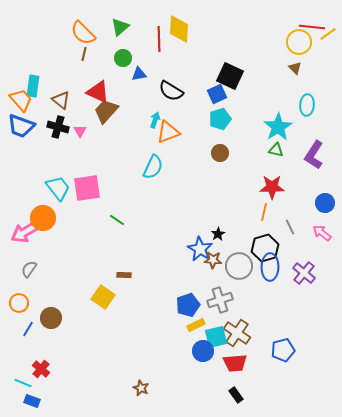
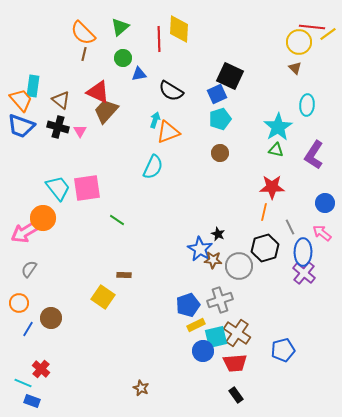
black star at (218, 234): rotated 16 degrees counterclockwise
blue ellipse at (270, 267): moved 33 px right, 15 px up
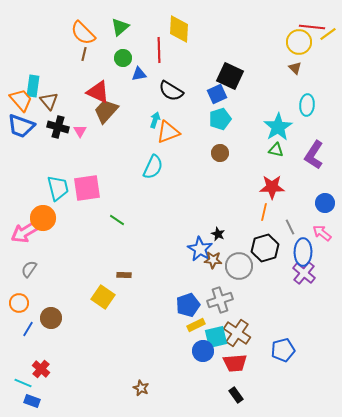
red line at (159, 39): moved 11 px down
brown triangle at (61, 100): moved 12 px left, 1 px down; rotated 12 degrees clockwise
cyan trapezoid at (58, 188): rotated 24 degrees clockwise
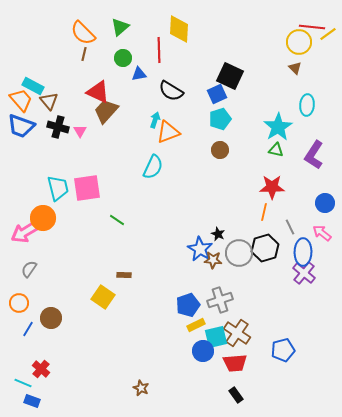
cyan rectangle at (33, 86): rotated 70 degrees counterclockwise
brown circle at (220, 153): moved 3 px up
gray circle at (239, 266): moved 13 px up
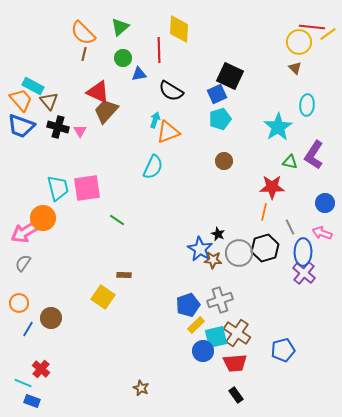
brown circle at (220, 150): moved 4 px right, 11 px down
green triangle at (276, 150): moved 14 px right, 12 px down
pink arrow at (322, 233): rotated 18 degrees counterclockwise
gray semicircle at (29, 269): moved 6 px left, 6 px up
yellow rectangle at (196, 325): rotated 18 degrees counterclockwise
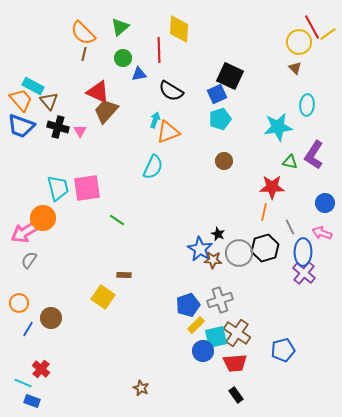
red line at (312, 27): rotated 55 degrees clockwise
cyan star at (278, 127): rotated 24 degrees clockwise
gray semicircle at (23, 263): moved 6 px right, 3 px up
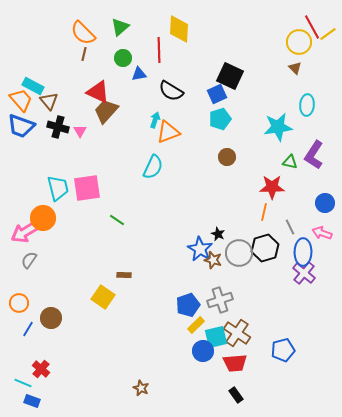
brown circle at (224, 161): moved 3 px right, 4 px up
brown star at (213, 260): rotated 12 degrees clockwise
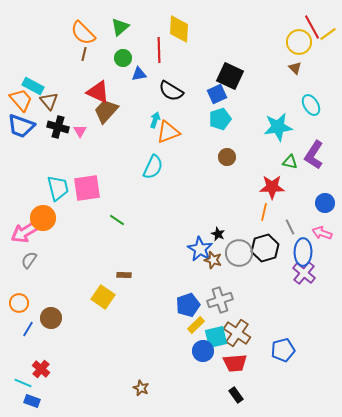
cyan ellipse at (307, 105): moved 4 px right; rotated 35 degrees counterclockwise
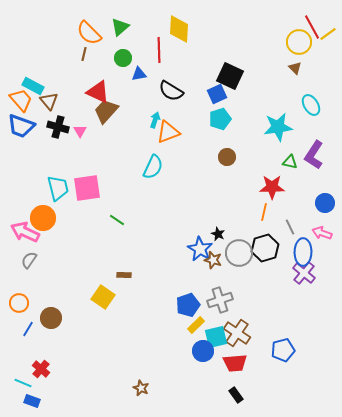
orange semicircle at (83, 33): moved 6 px right
pink arrow at (25, 232): rotated 56 degrees clockwise
